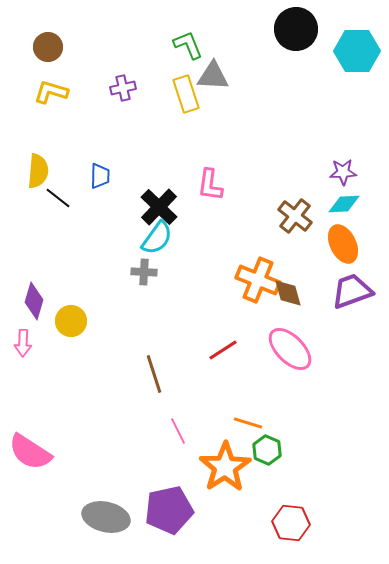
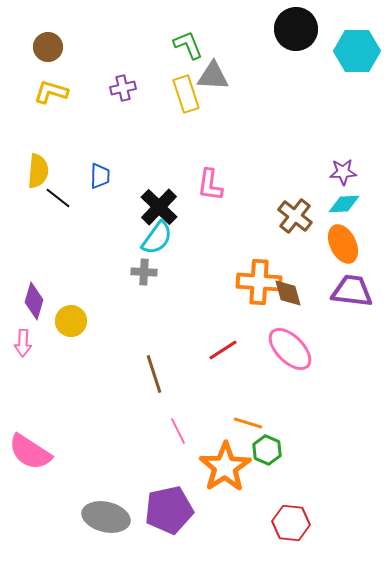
orange cross: moved 1 px right, 2 px down; rotated 18 degrees counterclockwise
purple trapezoid: rotated 27 degrees clockwise
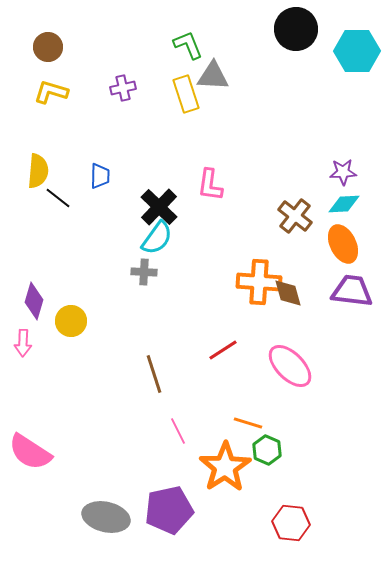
pink ellipse: moved 17 px down
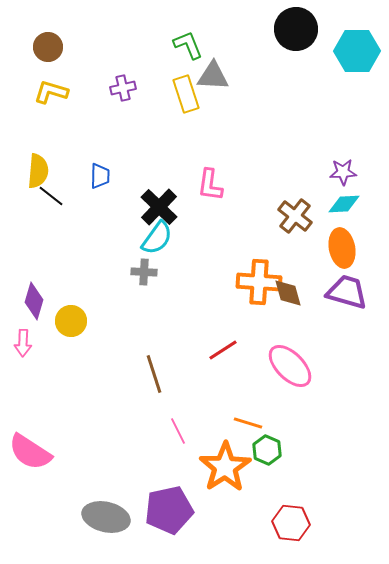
black line: moved 7 px left, 2 px up
orange ellipse: moved 1 px left, 4 px down; rotated 15 degrees clockwise
purple trapezoid: moved 5 px left, 1 px down; rotated 9 degrees clockwise
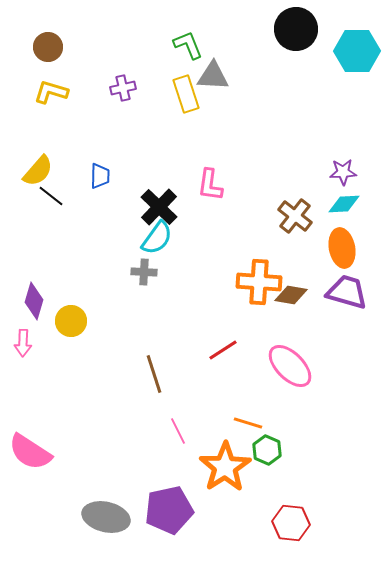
yellow semicircle: rotated 36 degrees clockwise
brown diamond: moved 3 px right, 2 px down; rotated 64 degrees counterclockwise
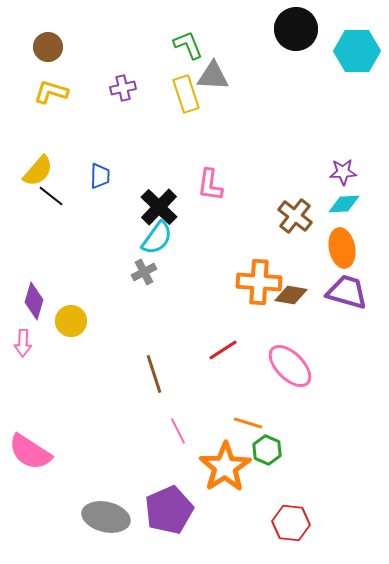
gray cross: rotated 30 degrees counterclockwise
purple pentagon: rotated 12 degrees counterclockwise
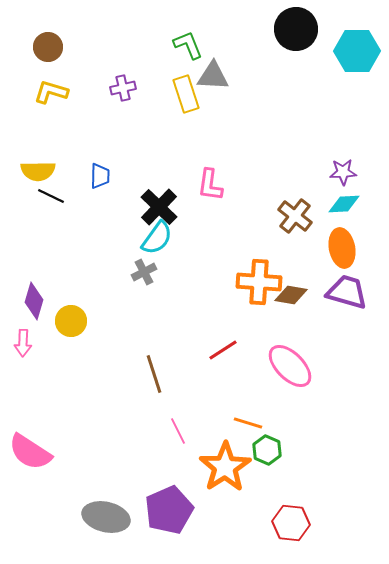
yellow semicircle: rotated 48 degrees clockwise
black line: rotated 12 degrees counterclockwise
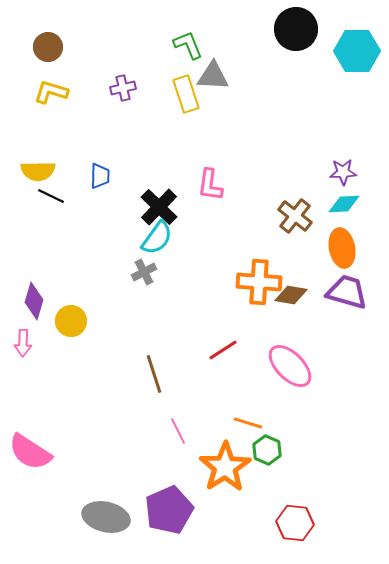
red hexagon: moved 4 px right
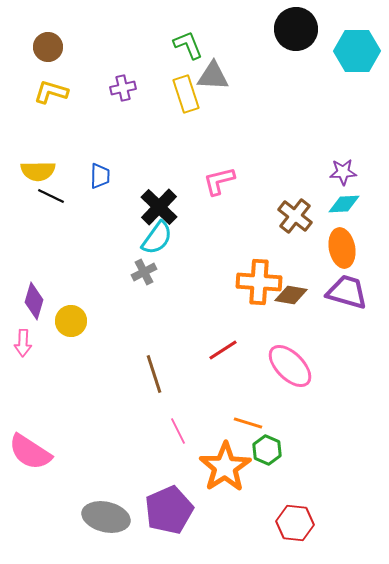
pink L-shape: moved 9 px right, 4 px up; rotated 68 degrees clockwise
